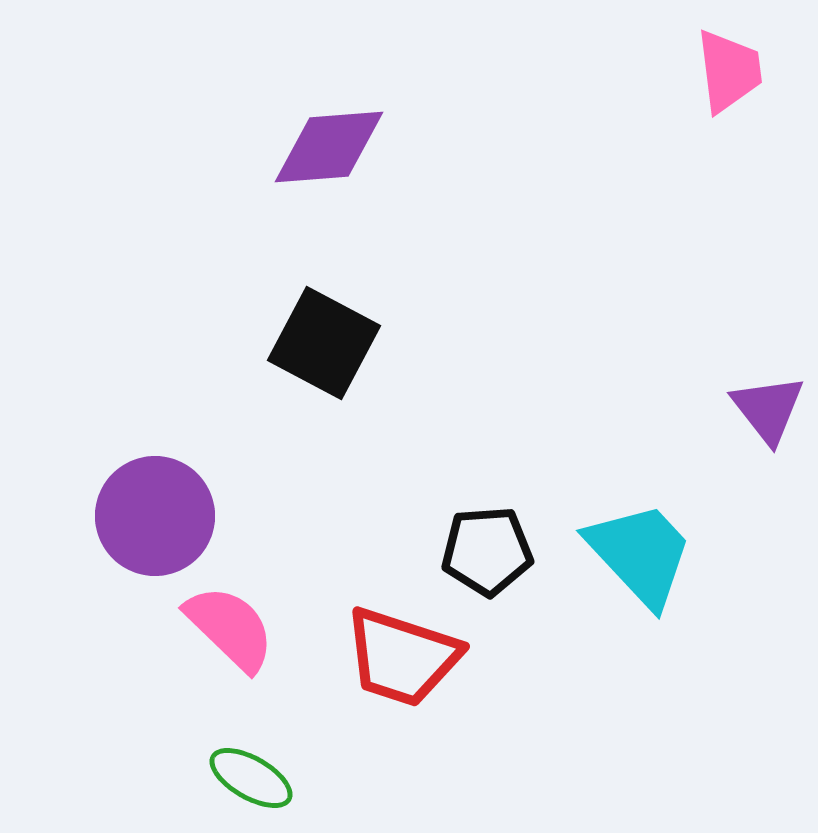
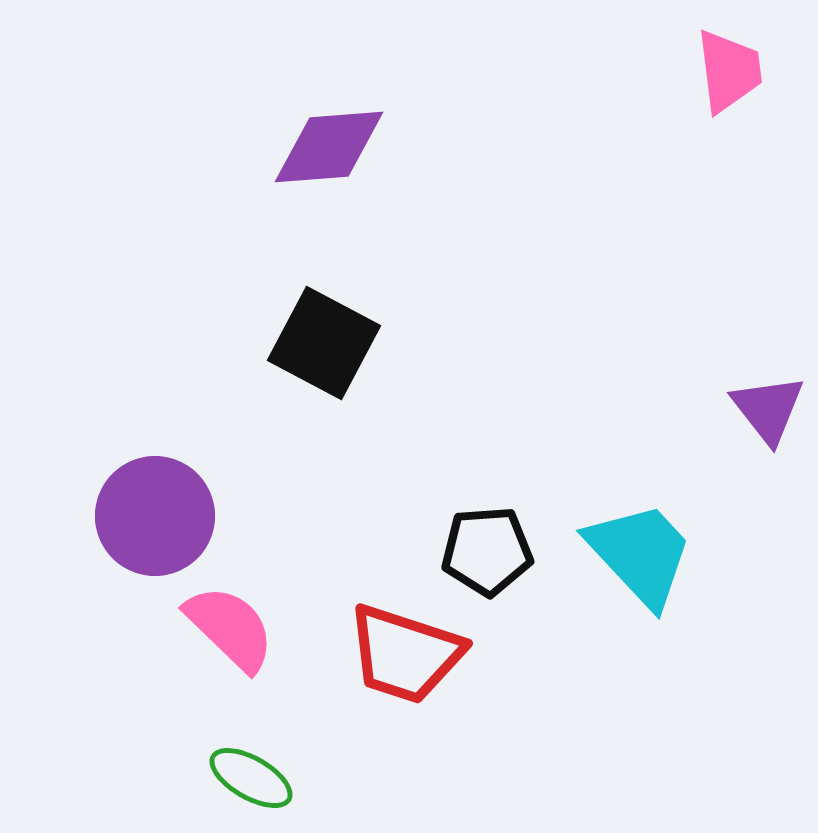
red trapezoid: moved 3 px right, 3 px up
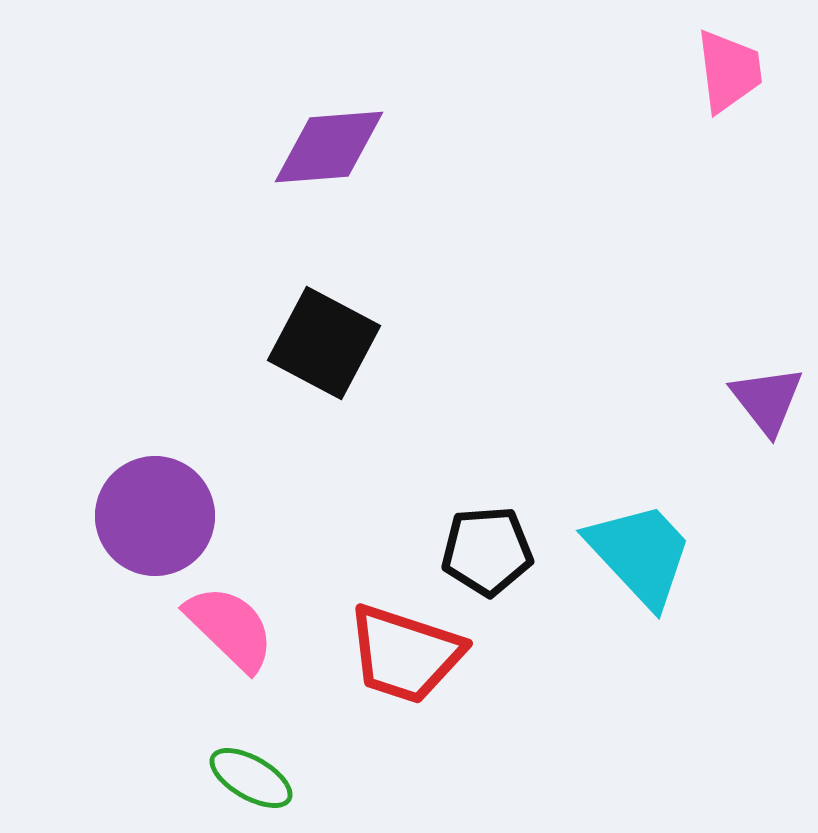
purple triangle: moved 1 px left, 9 px up
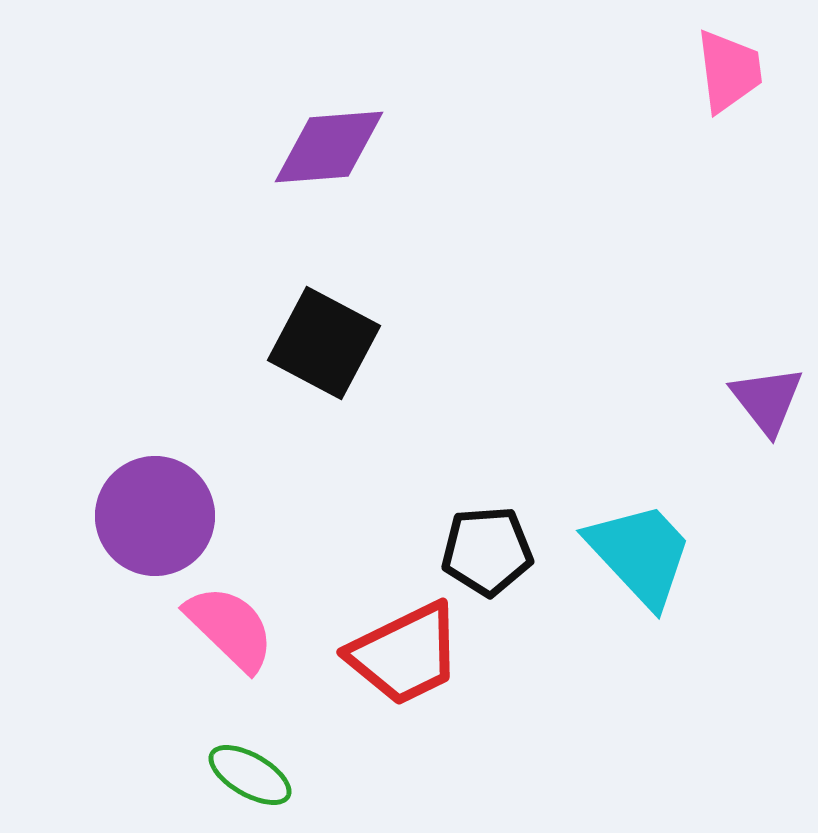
red trapezoid: rotated 44 degrees counterclockwise
green ellipse: moved 1 px left, 3 px up
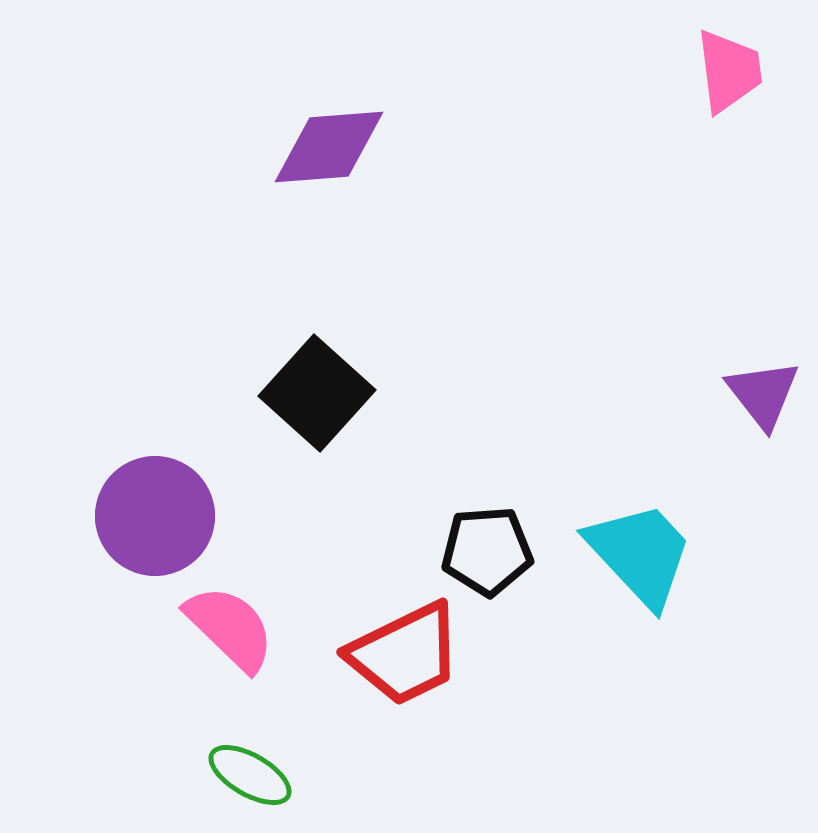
black square: moved 7 px left, 50 px down; rotated 14 degrees clockwise
purple triangle: moved 4 px left, 6 px up
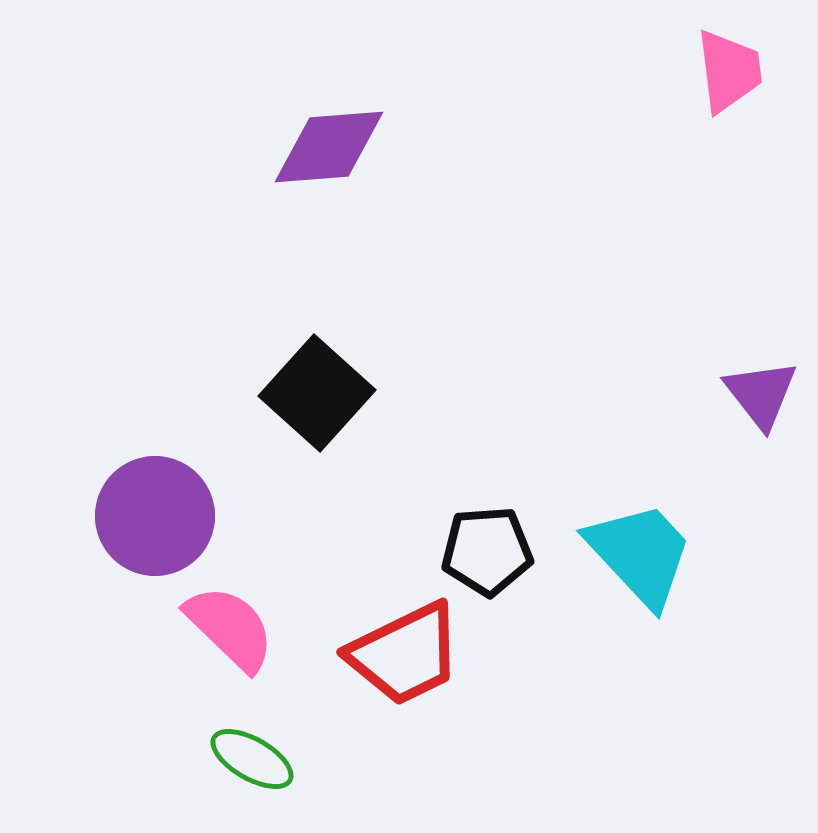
purple triangle: moved 2 px left
green ellipse: moved 2 px right, 16 px up
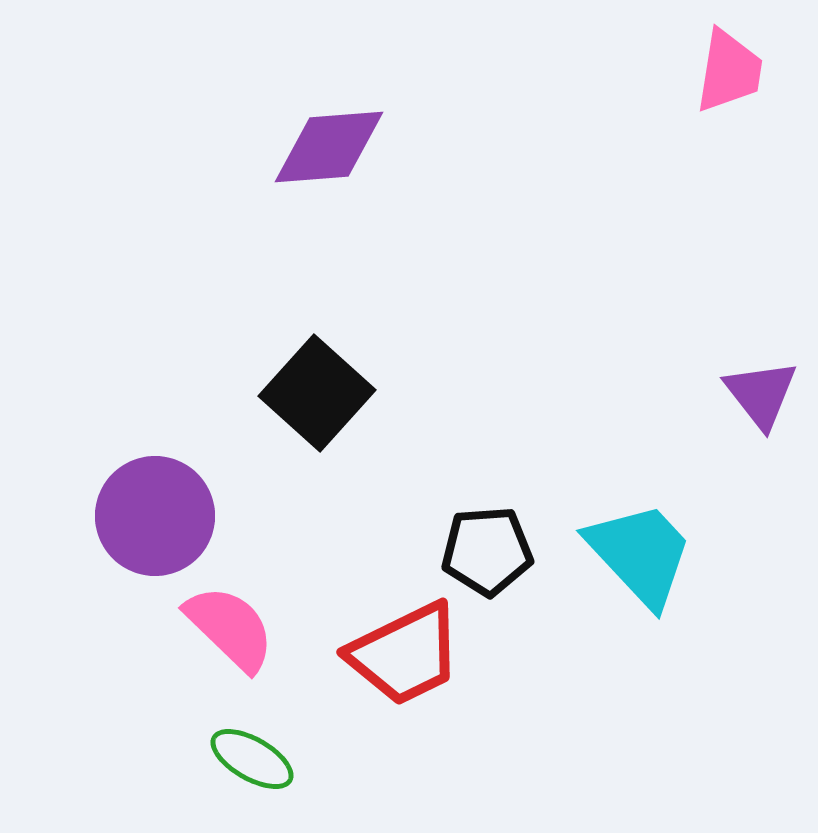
pink trapezoid: rotated 16 degrees clockwise
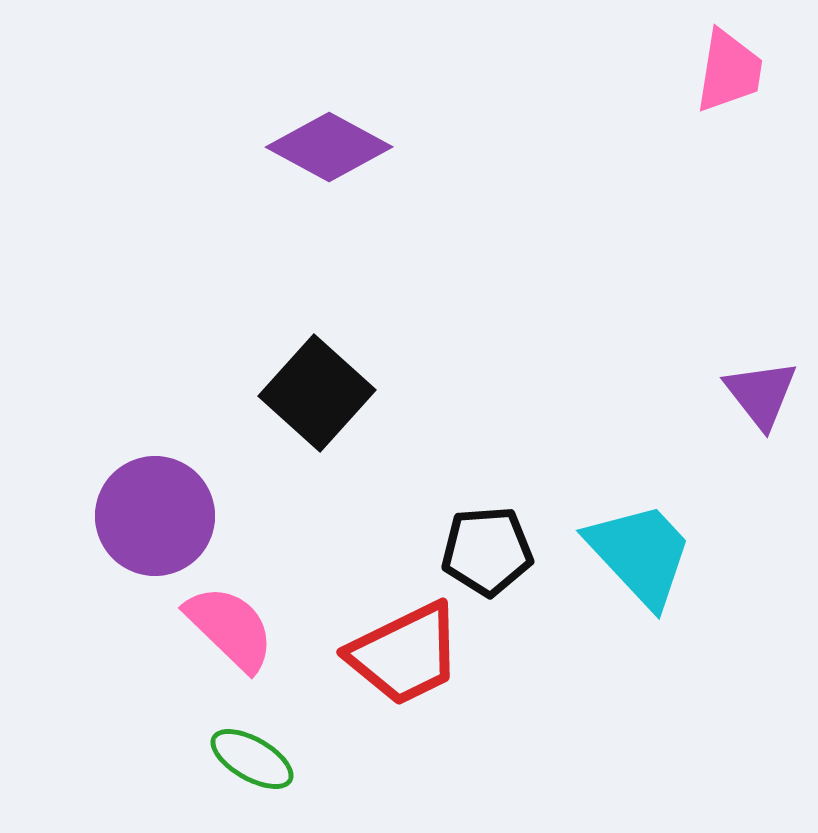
purple diamond: rotated 33 degrees clockwise
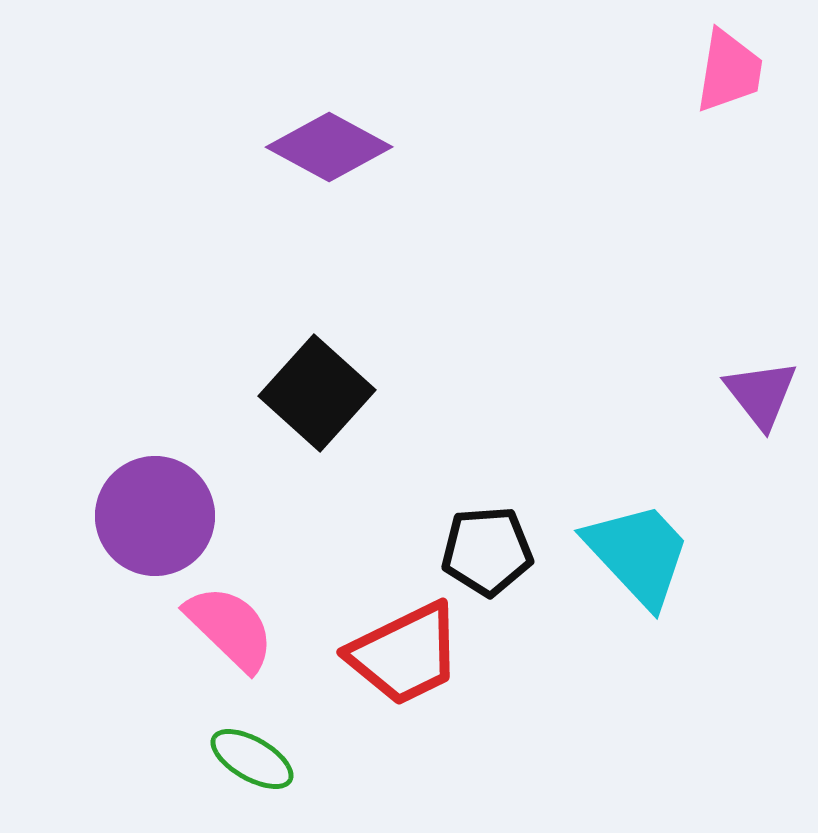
cyan trapezoid: moved 2 px left
